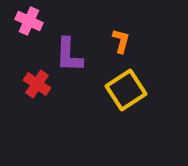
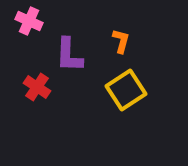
red cross: moved 3 px down
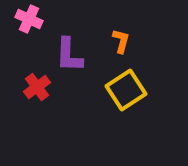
pink cross: moved 2 px up
red cross: rotated 20 degrees clockwise
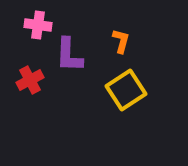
pink cross: moved 9 px right, 6 px down; rotated 16 degrees counterclockwise
red cross: moved 7 px left, 7 px up; rotated 8 degrees clockwise
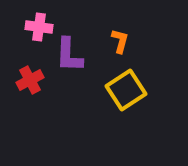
pink cross: moved 1 px right, 2 px down
orange L-shape: moved 1 px left
